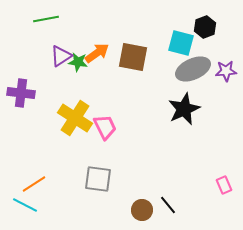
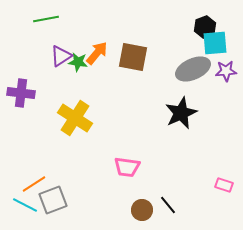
cyan square: moved 34 px right; rotated 20 degrees counterclockwise
orange arrow: rotated 15 degrees counterclockwise
black star: moved 3 px left, 4 px down
pink trapezoid: moved 22 px right, 40 px down; rotated 124 degrees clockwise
gray square: moved 45 px left, 21 px down; rotated 28 degrees counterclockwise
pink rectangle: rotated 48 degrees counterclockwise
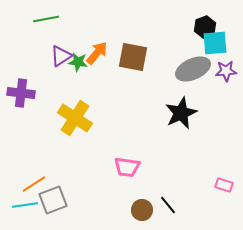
cyan line: rotated 35 degrees counterclockwise
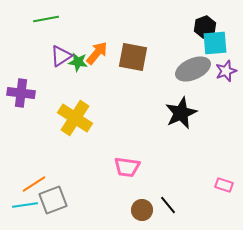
purple star: rotated 15 degrees counterclockwise
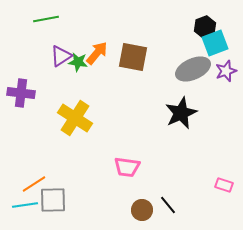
cyan square: rotated 16 degrees counterclockwise
gray square: rotated 20 degrees clockwise
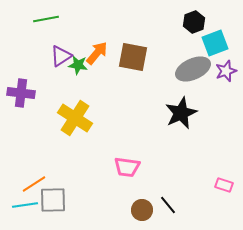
black hexagon: moved 11 px left, 5 px up
green star: moved 3 px down
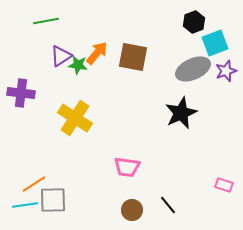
green line: moved 2 px down
brown circle: moved 10 px left
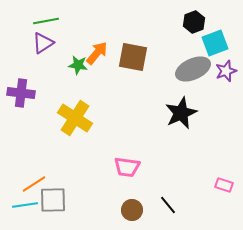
purple triangle: moved 18 px left, 13 px up
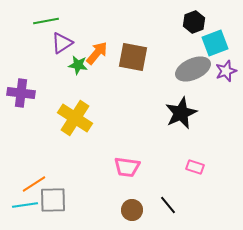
purple triangle: moved 19 px right
pink rectangle: moved 29 px left, 18 px up
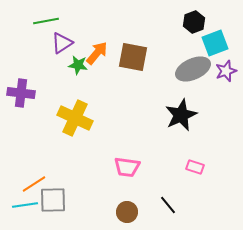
black star: moved 2 px down
yellow cross: rotated 8 degrees counterclockwise
brown circle: moved 5 px left, 2 px down
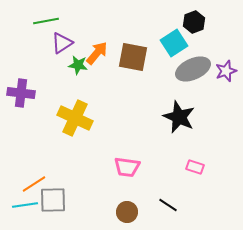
cyan square: moved 41 px left; rotated 12 degrees counterclockwise
black star: moved 2 px left, 2 px down; rotated 24 degrees counterclockwise
black line: rotated 18 degrees counterclockwise
